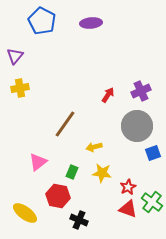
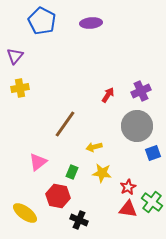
red triangle: rotated 12 degrees counterclockwise
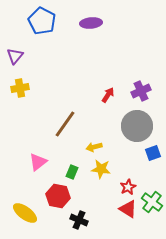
yellow star: moved 1 px left, 4 px up
red triangle: rotated 24 degrees clockwise
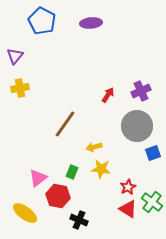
pink triangle: moved 16 px down
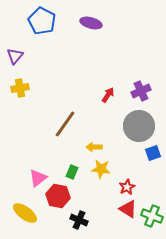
purple ellipse: rotated 20 degrees clockwise
gray circle: moved 2 px right
yellow arrow: rotated 14 degrees clockwise
red star: moved 1 px left
green cross: moved 14 px down; rotated 15 degrees counterclockwise
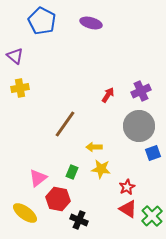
purple triangle: rotated 30 degrees counterclockwise
red hexagon: moved 3 px down
green cross: rotated 25 degrees clockwise
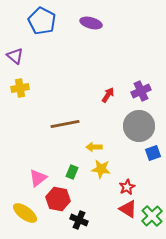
brown line: rotated 44 degrees clockwise
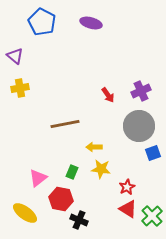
blue pentagon: moved 1 px down
red arrow: rotated 112 degrees clockwise
red hexagon: moved 3 px right
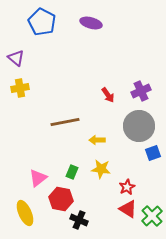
purple triangle: moved 1 px right, 2 px down
brown line: moved 2 px up
yellow arrow: moved 3 px right, 7 px up
yellow ellipse: rotated 30 degrees clockwise
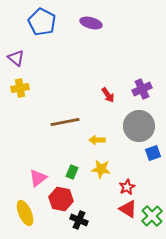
purple cross: moved 1 px right, 2 px up
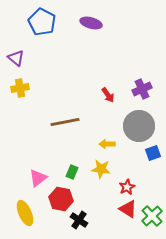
yellow arrow: moved 10 px right, 4 px down
black cross: rotated 12 degrees clockwise
